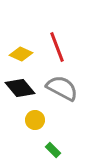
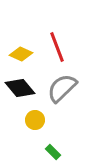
gray semicircle: rotated 72 degrees counterclockwise
green rectangle: moved 2 px down
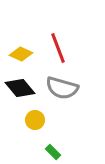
red line: moved 1 px right, 1 px down
gray semicircle: rotated 120 degrees counterclockwise
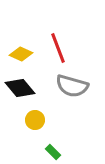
gray semicircle: moved 10 px right, 2 px up
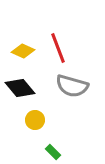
yellow diamond: moved 2 px right, 3 px up
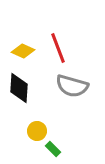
black diamond: moved 1 px left; rotated 44 degrees clockwise
yellow circle: moved 2 px right, 11 px down
green rectangle: moved 3 px up
